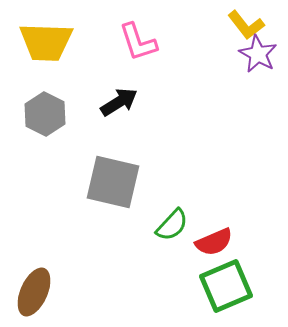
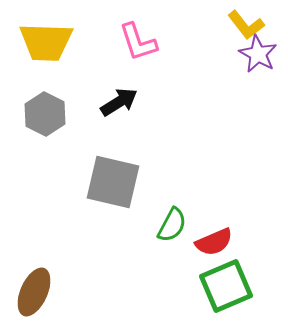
green semicircle: rotated 15 degrees counterclockwise
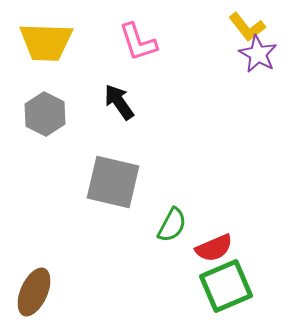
yellow L-shape: moved 1 px right, 2 px down
black arrow: rotated 93 degrees counterclockwise
red semicircle: moved 6 px down
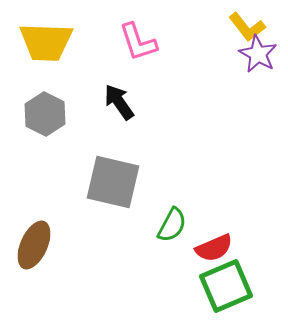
brown ellipse: moved 47 px up
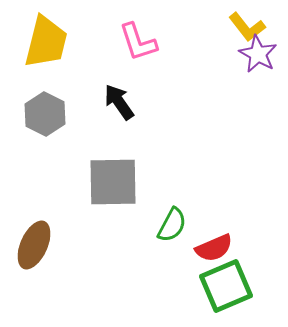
yellow trapezoid: rotated 78 degrees counterclockwise
gray square: rotated 14 degrees counterclockwise
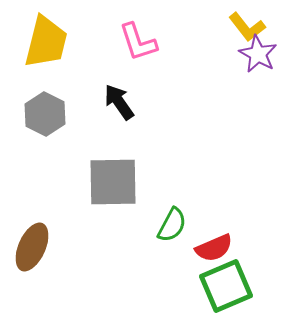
brown ellipse: moved 2 px left, 2 px down
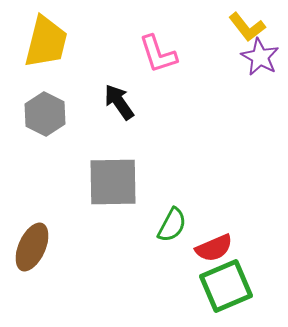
pink L-shape: moved 20 px right, 12 px down
purple star: moved 2 px right, 3 px down
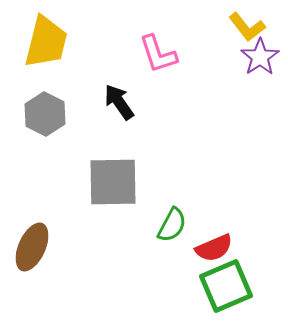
purple star: rotated 9 degrees clockwise
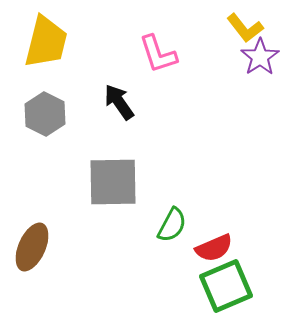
yellow L-shape: moved 2 px left, 1 px down
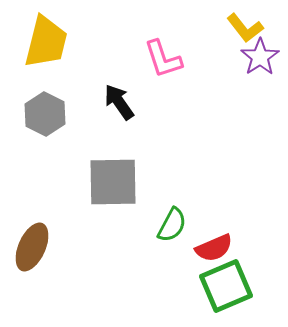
pink L-shape: moved 5 px right, 5 px down
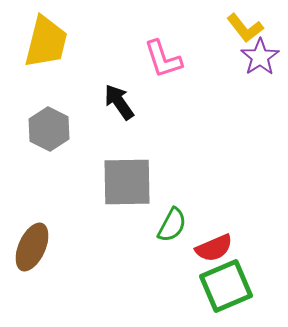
gray hexagon: moved 4 px right, 15 px down
gray square: moved 14 px right
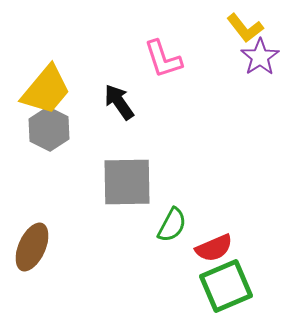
yellow trapezoid: moved 48 px down; rotated 26 degrees clockwise
